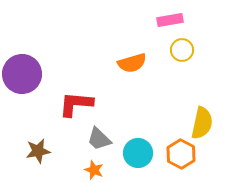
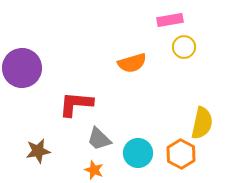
yellow circle: moved 2 px right, 3 px up
purple circle: moved 6 px up
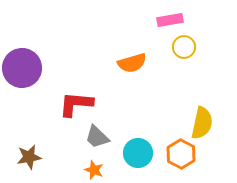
gray trapezoid: moved 2 px left, 2 px up
brown star: moved 9 px left, 6 px down
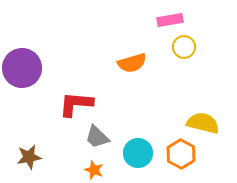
yellow semicircle: moved 1 px right; rotated 88 degrees counterclockwise
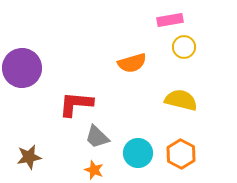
yellow semicircle: moved 22 px left, 23 px up
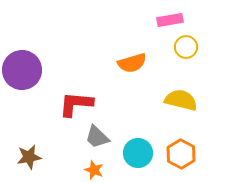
yellow circle: moved 2 px right
purple circle: moved 2 px down
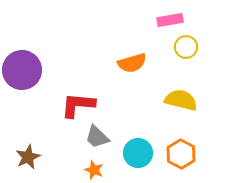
red L-shape: moved 2 px right, 1 px down
brown star: moved 1 px left; rotated 15 degrees counterclockwise
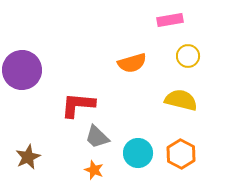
yellow circle: moved 2 px right, 9 px down
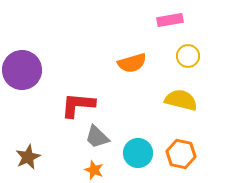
orange hexagon: rotated 16 degrees counterclockwise
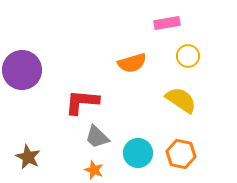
pink rectangle: moved 3 px left, 3 px down
yellow semicircle: rotated 20 degrees clockwise
red L-shape: moved 4 px right, 3 px up
brown star: rotated 20 degrees counterclockwise
